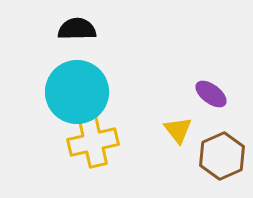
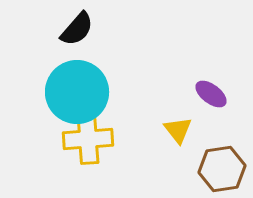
black semicircle: rotated 132 degrees clockwise
yellow cross: moved 5 px left, 3 px up; rotated 9 degrees clockwise
brown hexagon: moved 13 px down; rotated 15 degrees clockwise
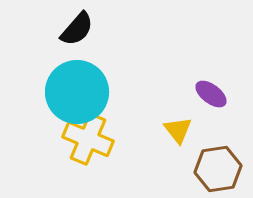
yellow cross: rotated 27 degrees clockwise
brown hexagon: moved 4 px left
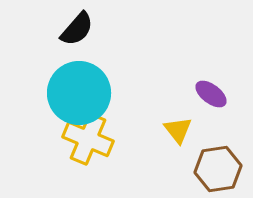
cyan circle: moved 2 px right, 1 px down
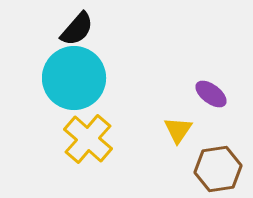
cyan circle: moved 5 px left, 15 px up
yellow triangle: rotated 12 degrees clockwise
yellow cross: rotated 18 degrees clockwise
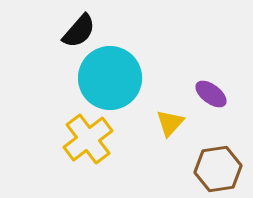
black semicircle: moved 2 px right, 2 px down
cyan circle: moved 36 px right
yellow triangle: moved 8 px left, 7 px up; rotated 8 degrees clockwise
yellow cross: rotated 12 degrees clockwise
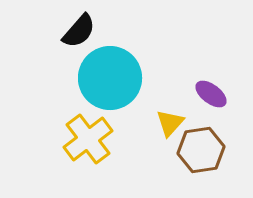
brown hexagon: moved 17 px left, 19 px up
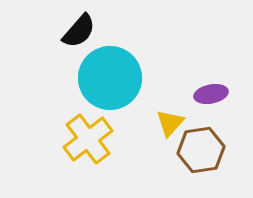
purple ellipse: rotated 48 degrees counterclockwise
